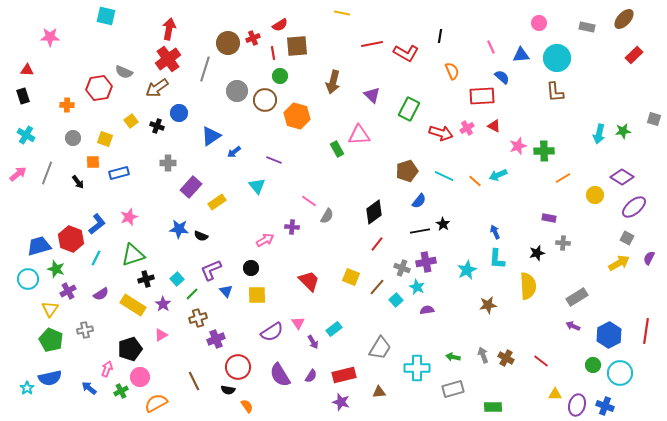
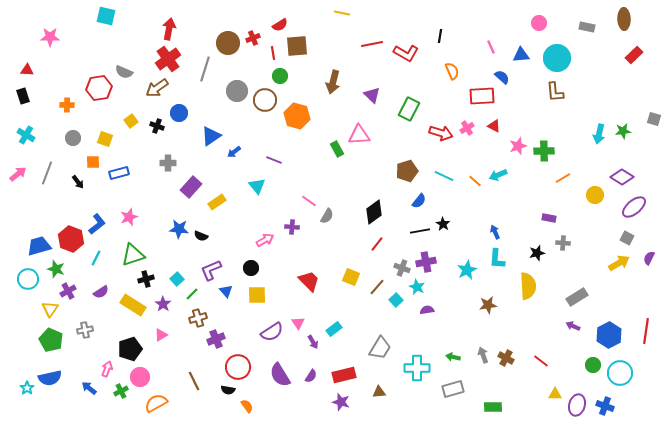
brown ellipse at (624, 19): rotated 45 degrees counterclockwise
purple semicircle at (101, 294): moved 2 px up
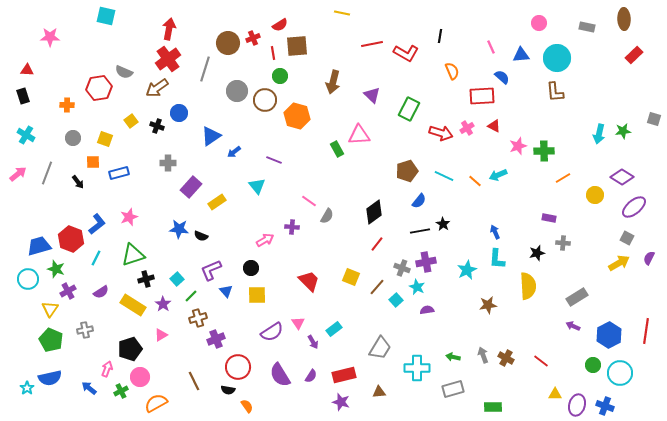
green line at (192, 294): moved 1 px left, 2 px down
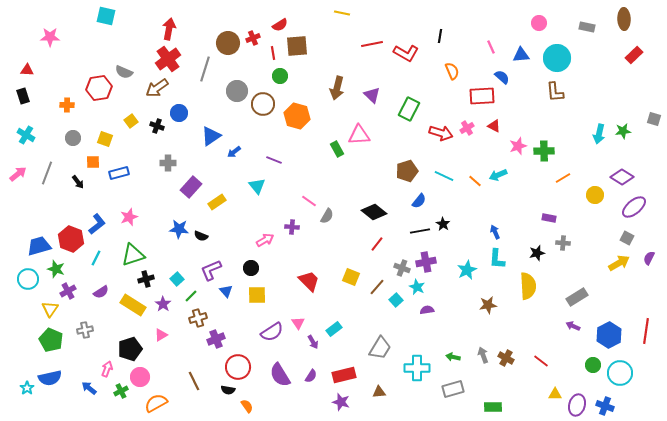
brown arrow at (333, 82): moved 4 px right, 6 px down
brown circle at (265, 100): moved 2 px left, 4 px down
black diamond at (374, 212): rotated 75 degrees clockwise
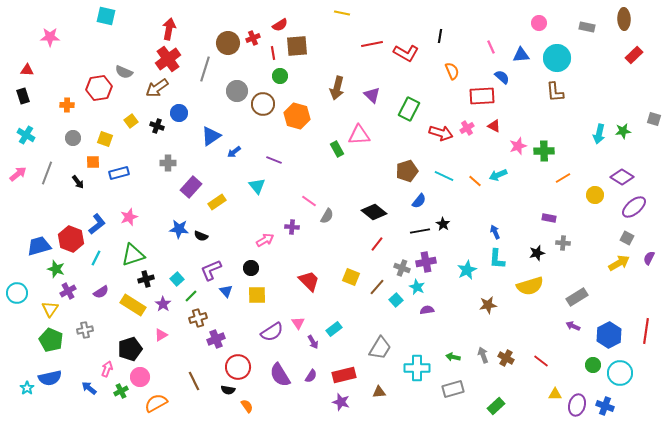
cyan circle at (28, 279): moved 11 px left, 14 px down
yellow semicircle at (528, 286): moved 2 px right; rotated 76 degrees clockwise
green rectangle at (493, 407): moved 3 px right, 1 px up; rotated 42 degrees counterclockwise
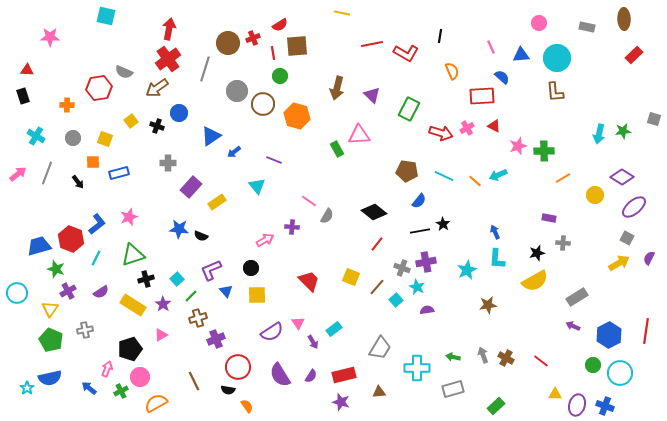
cyan cross at (26, 135): moved 10 px right, 1 px down
brown pentagon at (407, 171): rotated 25 degrees clockwise
yellow semicircle at (530, 286): moved 5 px right, 5 px up; rotated 12 degrees counterclockwise
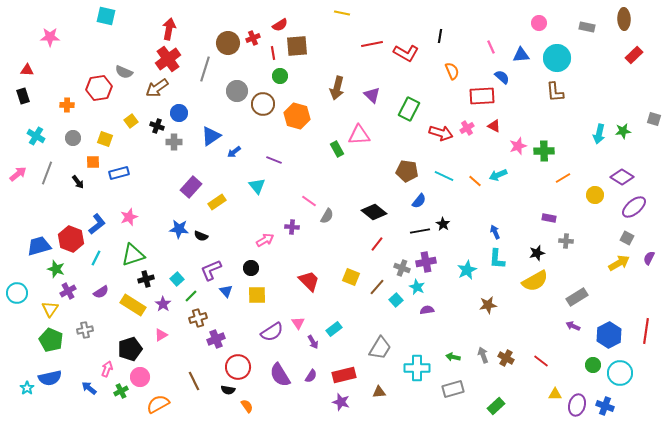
gray cross at (168, 163): moved 6 px right, 21 px up
gray cross at (563, 243): moved 3 px right, 2 px up
orange semicircle at (156, 403): moved 2 px right, 1 px down
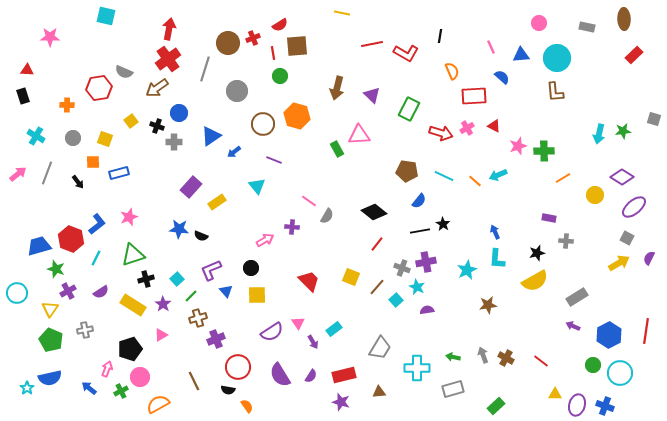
red rectangle at (482, 96): moved 8 px left
brown circle at (263, 104): moved 20 px down
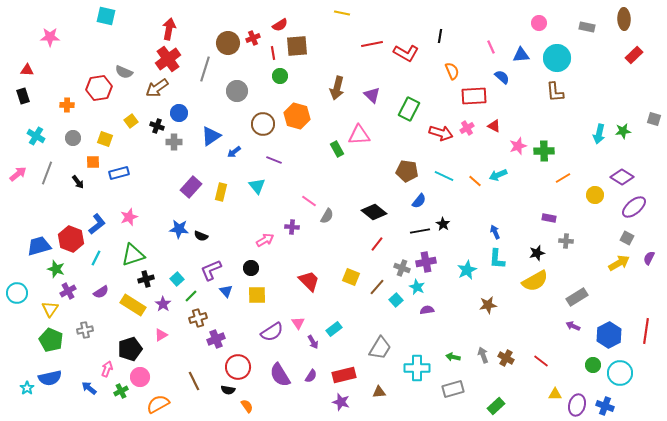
yellow rectangle at (217, 202): moved 4 px right, 10 px up; rotated 42 degrees counterclockwise
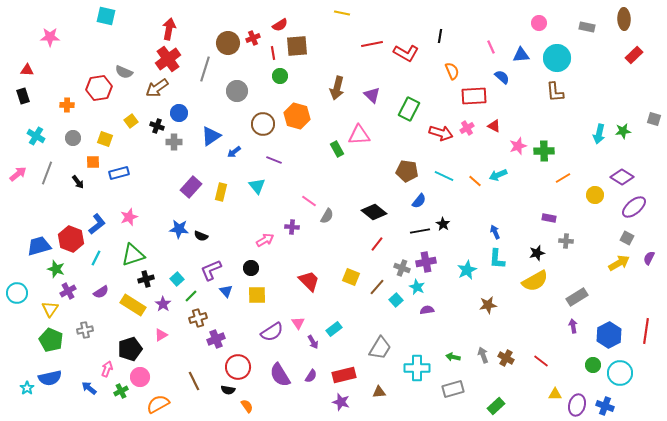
purple arrow at (573, 326): rotated 56 degrees clockwise
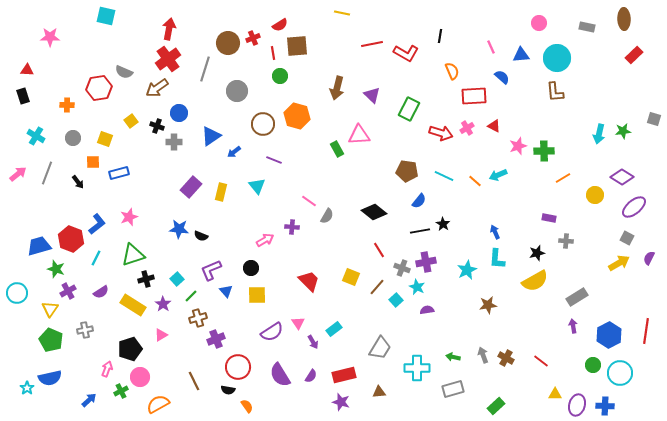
red line at (377, 244): moved 2 px right, 6 px down; rotated 70 degrees counterclockwise
blue arrow at (89, 388): moved 12 px down; rotated 98 degrees clockwise
blue cross at (605, 406): rotated 18 degrees counterclockwise
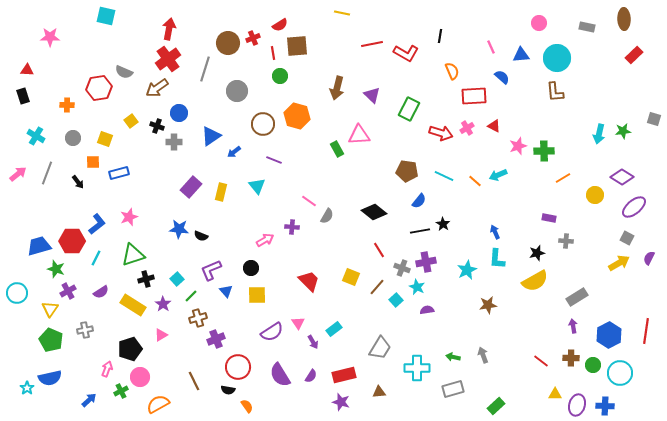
red hexagon at (71, 239): moved 1 px right, 2 px down; rotated 20 degrees counterclockwise
brown cross at (506, 358): moved 65 px right; rotated 28 degrees counterclockwise
